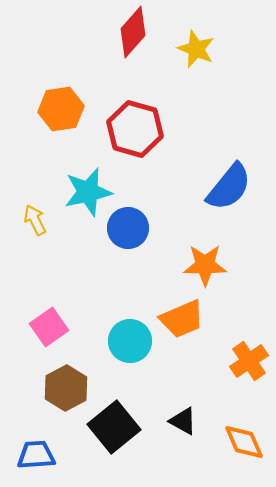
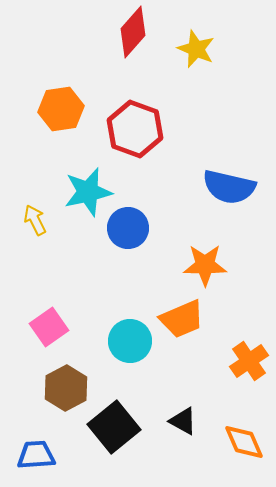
red hexagon: rotated 4 degrees clockwise
blue semicircle: rotated 64 degrees clockwise
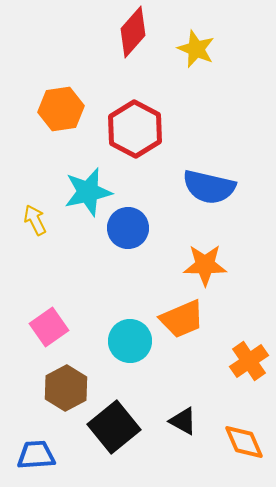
red hexagon: rotated 8 degrees clockwise
blue semicircle: moved 20 px left
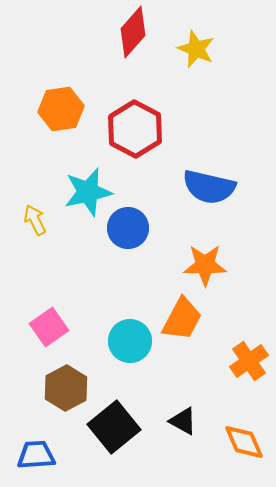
orange trapezoid: rotated 39 degrees counterclockwise
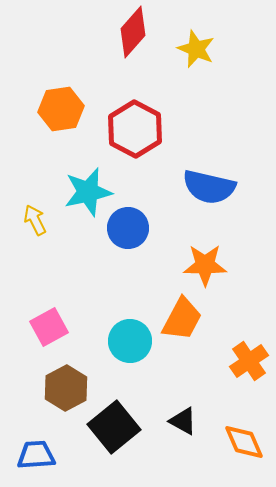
pink square: rotated 6 degrees clockwise
